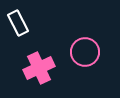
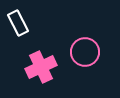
pink cross: moved 2 px right, 1 px up
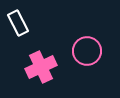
pink circle: moved 2 px right, 1 px up
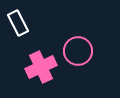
pink circle: moved 9 px left
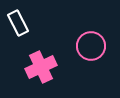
pink circle: moved 13 px right, 5 px up
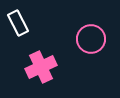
pink circle: moved 7 px up
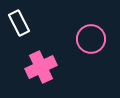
white rectangle: moved 1 px right
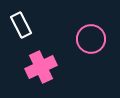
white rectangle: moved 2 px right, 2 px down
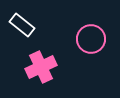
white rectangle: moved 1 px right; rotated 25 degrees counterclockwise
